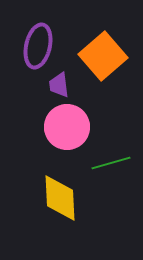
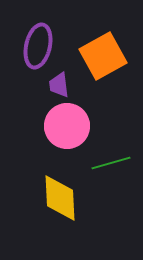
orange square: rotated 12 degrees clockwise
pink circle: moved 1 px up
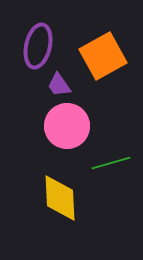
purple trapezoid: rotated 28 degrees counterclockwise
